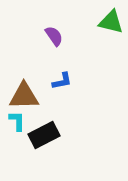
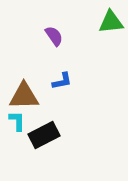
green triangle: rotated 20 degrees counterclockwise
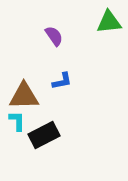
green triangle: moved 2 px left
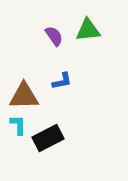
green triangle: moved 21 px left, 8 px down
cyan L-shape: moved 1 px right, 4 px down
black rectangle: moved 4 px right, 3 px down
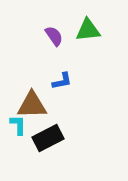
brown triangle: moved 8 px right, 9 px down
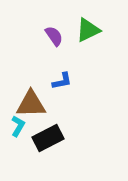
green triangle: rotated 20 degrees counterclockwise
brown triangle: moved 1 px left, 1 px up
cyan L-shape: moved 1 px down; rotated 30 degrees clockwise
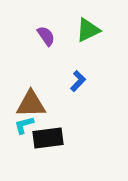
purple semicircle: moved 8 px left
blue L-shape: moved 16 px right; rotated 35 degrees counterclockwise
cyan L-shape: moved 6 px right, 1 px up; rotated 135 degrees counterclockwise
black rectangle: rotated 20 degrees clockwise
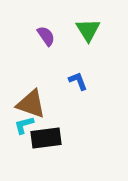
green triangle: rotated 36 degrees counterclockwise
blue L-shape: rotated 65 degrees counterclockwise
brown triangle: rotated 20 degrees clockwise
black rectangle: moved 2 px left
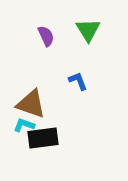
purple semicircle: rotated 10 degrees clockwise
cyan L-shape: rotated 35 degrees clockwise
black rectangle: moved 3 px left
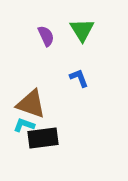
green triangle: moved 6 px left
blue L-shape: moved 1 px right, 3 px up
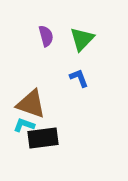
green triangle: moved 9 px down; rotated 16 degrees clockwise
purple semicircle: rotated 10 degrees clockwise
